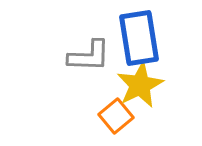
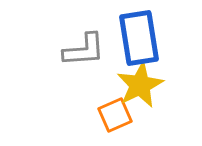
gray L-shape: moved 5 px left, 6 px up; rotated 6 degrees counterclockwise
orange square: moved 1 px left, 1 px up; rotated 16 degrees clockwise
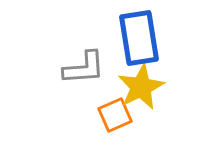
gray L-shape: moved 18 px down
yellow star: moved 1 px right, 2 px down
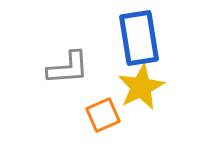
gray L-shape: moved 16 px left
orange square: moved 12 px left
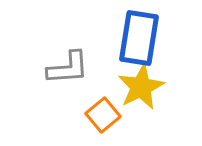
blue rectangle: rotated 18 degrees clockwise
orange square: rotated 16 degrees counterclockwise
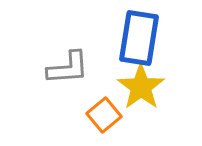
yellow star: rotated 9 degrees counterclockwise
orange square: moved 1 px right
